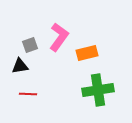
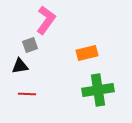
pink L-shape: moved 13 px left, 17 px up
red line: moved 1 px left
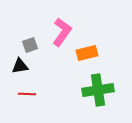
pink L-shape: moved 16 px right, 12 px down
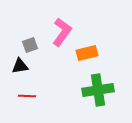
red line: moved 2 px down
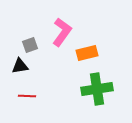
green cross: moved 1 px left, 1 px up
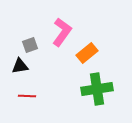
orange rectangle: rotated 25 degrees counterclockwise
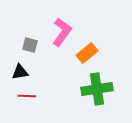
gray square: rotated 35 degrees clockwise
black triangle: moved 6 px down
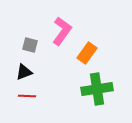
pink L-shape: moved 1 px up
orange rectangle: rotated 15 degrees counterclockwise
black triangle: moved 4 px right; rotated 12 degrees counterclockwise
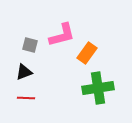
pink L-shape: moved 4 px down; rotated 40 degrees clockwise
green cross: moved 1 px right, 1 px up
red line: moved 1 px left, 2 px down
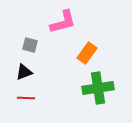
pink L-shape: moved 1 px right, 13 px up
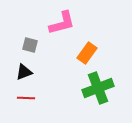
pink L-shape: moved 1 px left, 1 px down
green cross: rotated 12 degrees counterclockwise
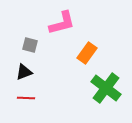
green cross: moved 8 px right; rotated 32 degrees counterclockwise
